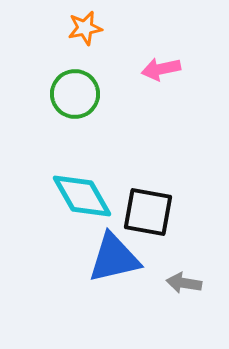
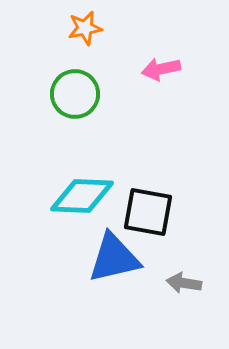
cyan diamond: rotated 58 degrees counterclockwise
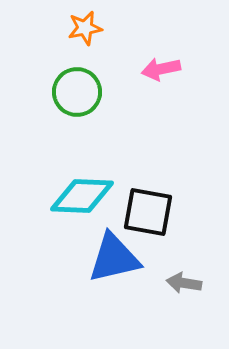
green circle: moved 2 px right, 2 px up
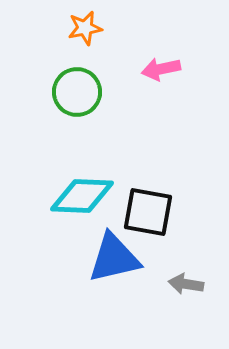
gray arrow: moved 2 px right, 1 px down
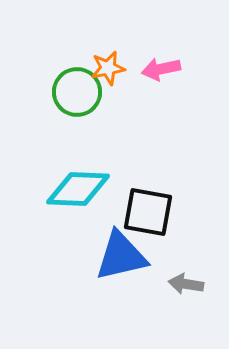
orange star: moved 23 px right, 40 px down
cyan diamond: moved 4 px left, 7 px up
blue triangle: moved 7 px right, 2 px up
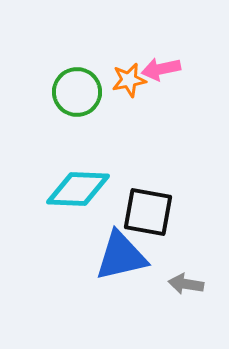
orange star: moved 21 px right, 12 px down
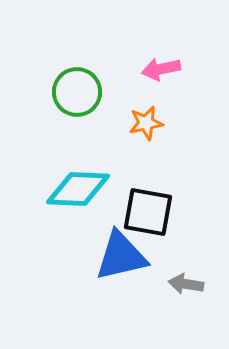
orange star: moved 17 px right, 43 px down
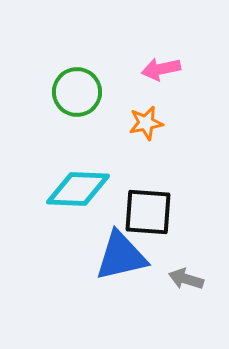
black square: rotated 6 degrees counterclockwise
gray arrow: moved 5 px up; rotated 8 degrees clockwise
